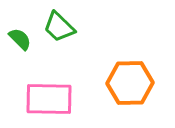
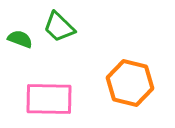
green semicircle: rotated 25 degrees counterclockwise
orange hexagon: rotated 15 degrees clockwise
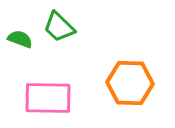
orange hexagon: rotated 12 degrees counterclockwise
pink rectangle: moved 1 px left, 1 px up
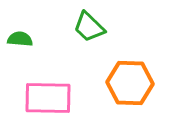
green trapezoid: moved 30 px right
green semicircle: rotated 15 degrees counterclockwise
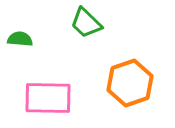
green trapezoid: moved 3 px left, 4 px up
orange hexagon: rotated 21 degrees counterclockwise
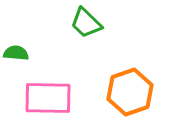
green semicircle: moved 4 px left, 14 px down
orange hexagon: moved 9 px down
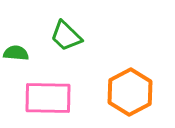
green trapezoid: moved 20 px left, 13 px down
orange hexagon: rotated 9 degrees counterclockwise
